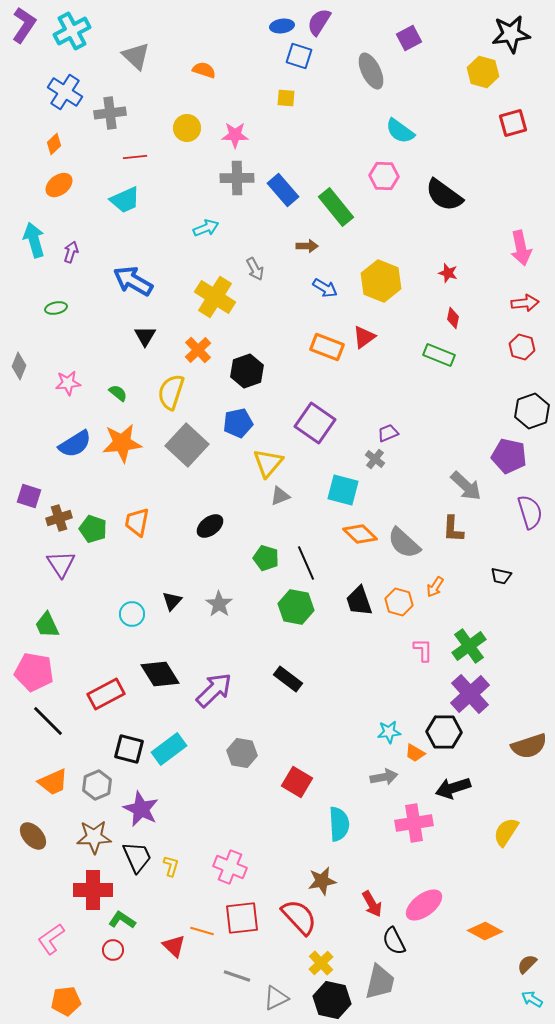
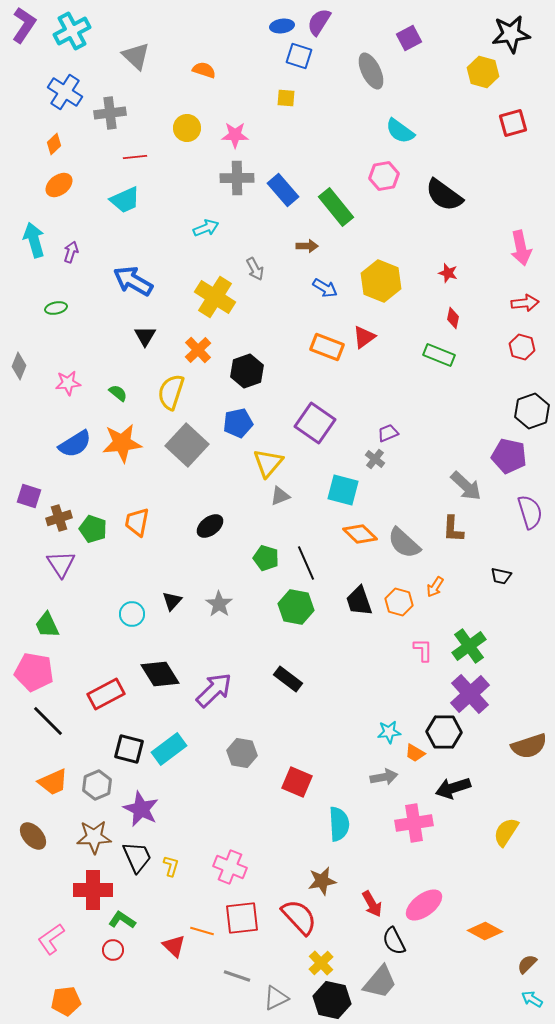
pink hexagon at (384, 176): rotated 12 degrees counterclockwise
red square at (297, 782): rotated 8 degrees counterclockwise
gray trapezoid at (380, 982): rotated 27 degrees clockwise
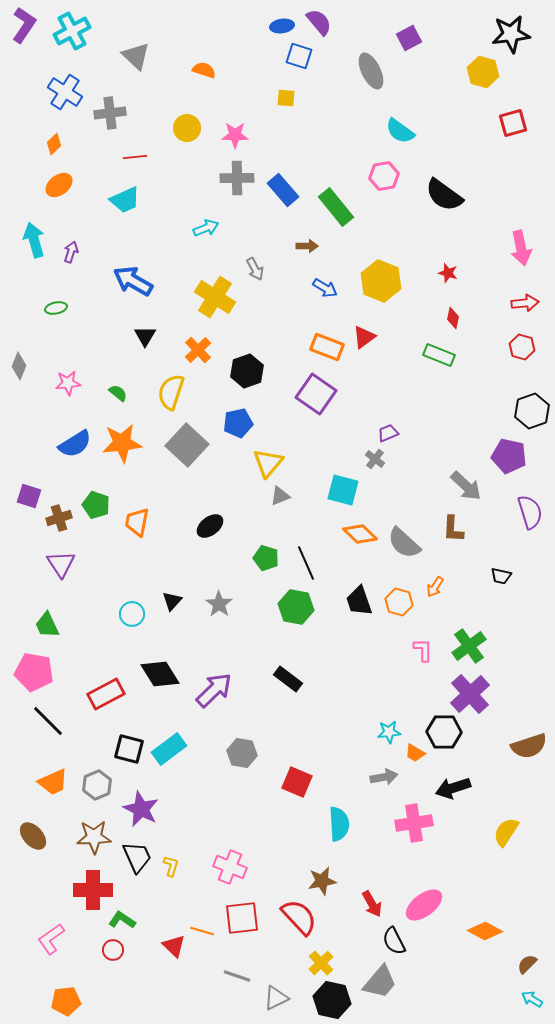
purple semicircle at (319, 22): rotated 108 degrees clockwise
purple square at (315, 423): moved 1 px right, 29 px up
green pentagon at (93, 529): moved 3 px right, 24 px up
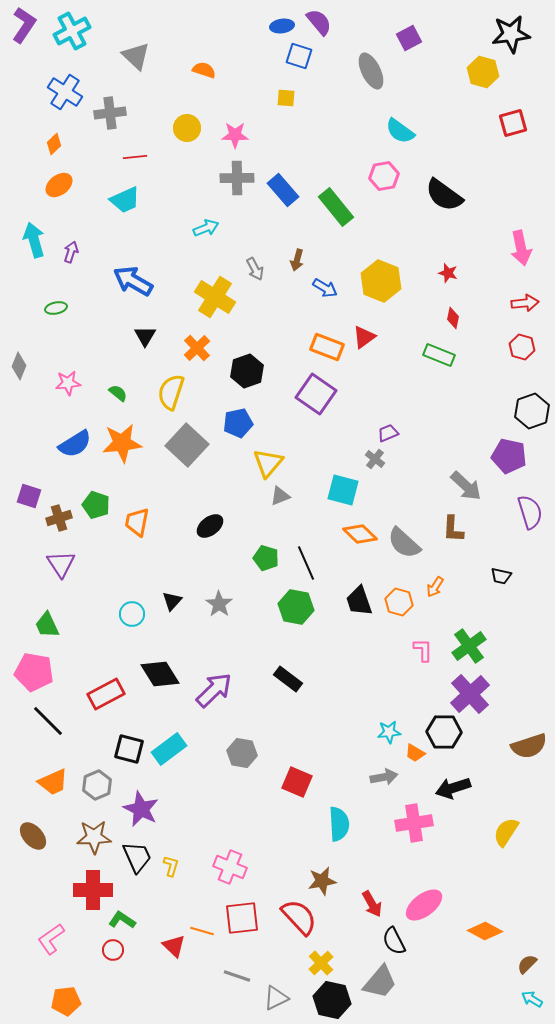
brown arrow at (307, 246): moved 10 px left, 14 px down; rotated 105 degrees clockwise
orange cross at (198, 350): moved 1 px left, 2 px up
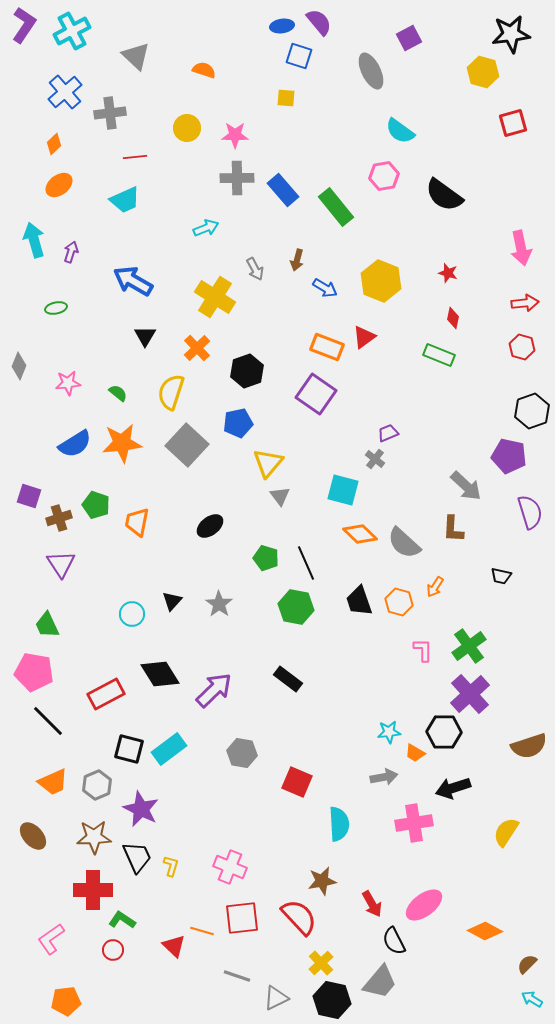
blue cross at (65, 92): rotated 16 degrees clockwise
gray triangle at (280, 496): rotated 45 degrees counterclockwise
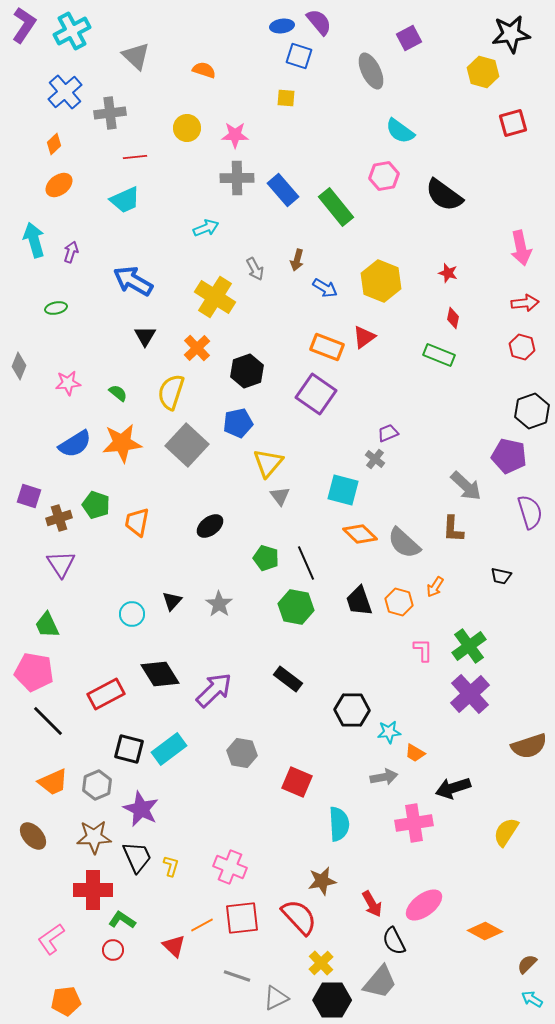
black hexagon at (444, 732): moved 92 px left, 22 px up
orange line at (202, 931): moved 6 px up; rotated 45 degrees counterclockwise
black hexagon at (332, 1000): rotated 12 degrees counterclockwise
